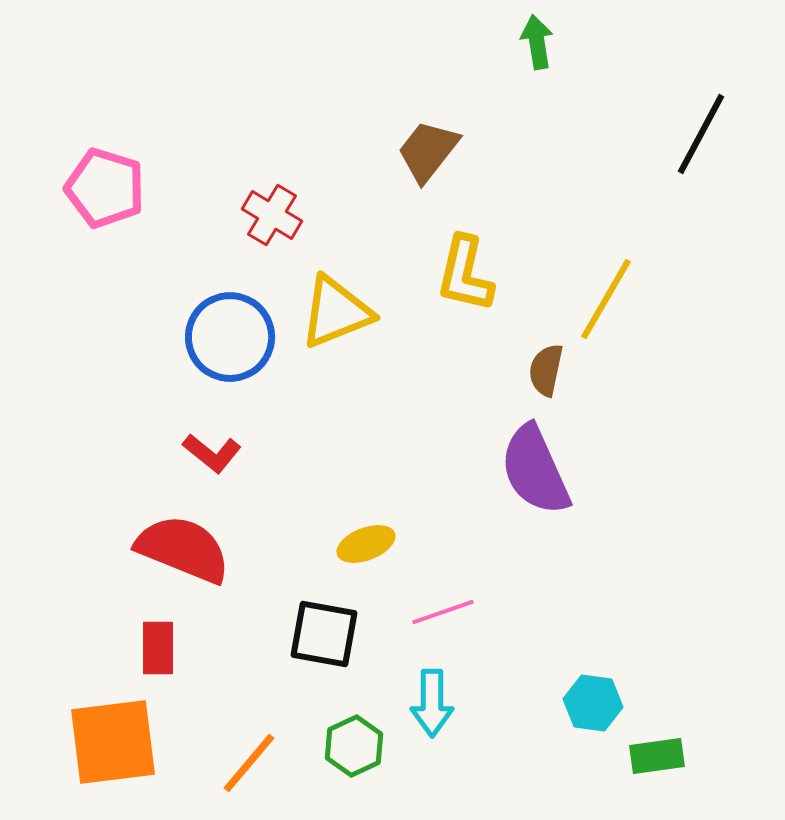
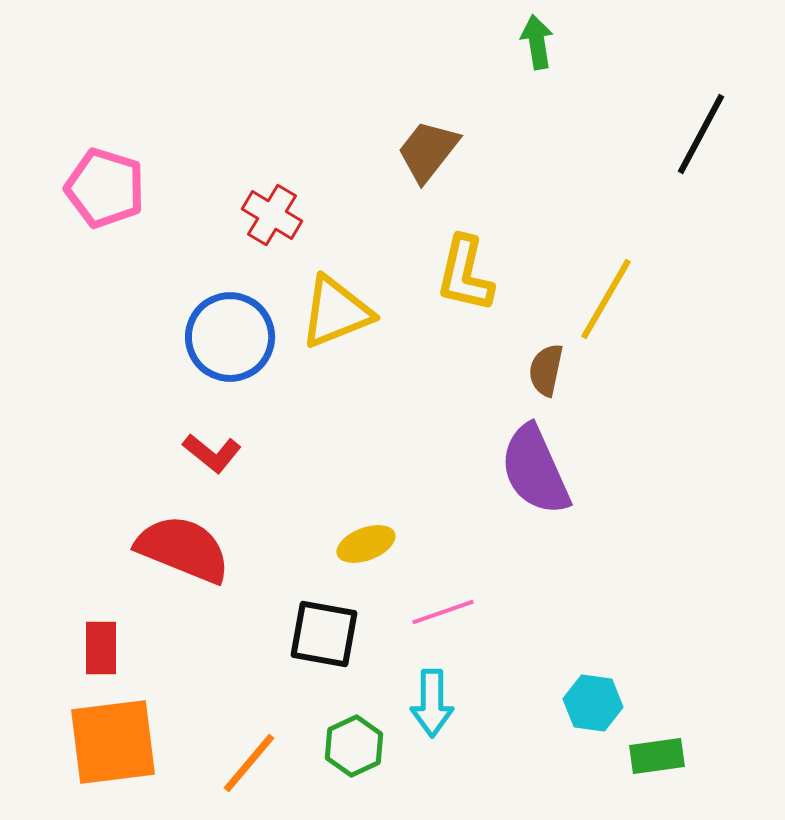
red rectangle: moved 57 px left
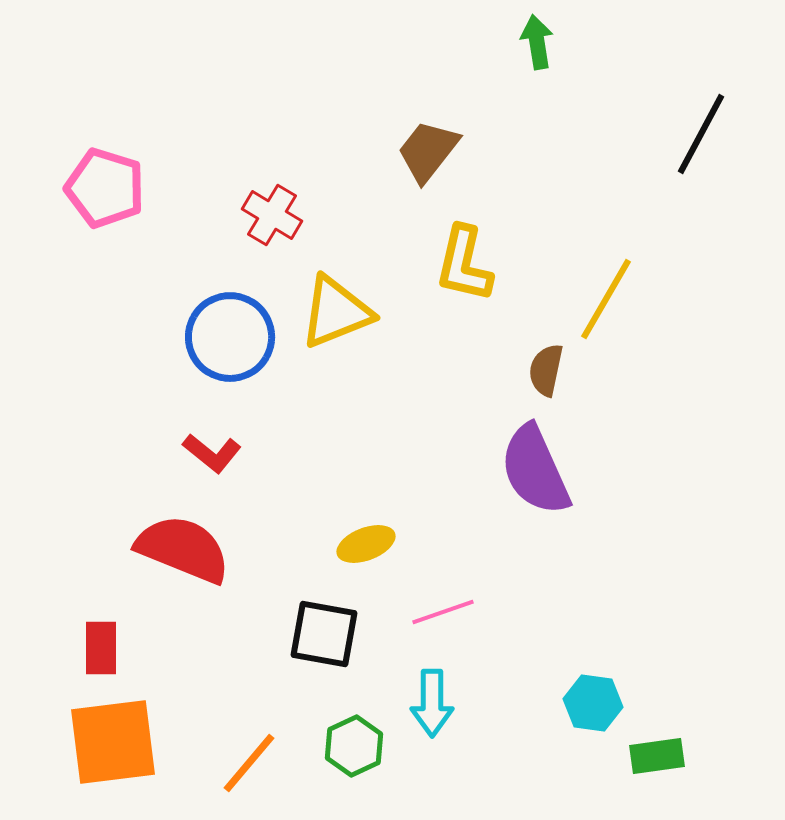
yellow L-shape: moved 1 px left, 10 px up
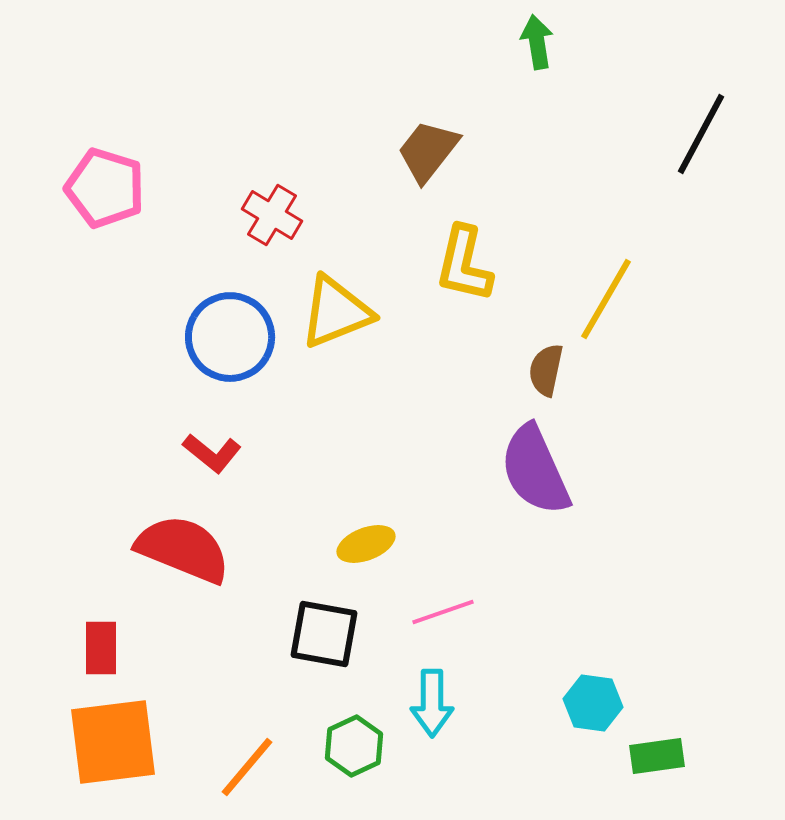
orange line: moved 2 px left, 4 px down
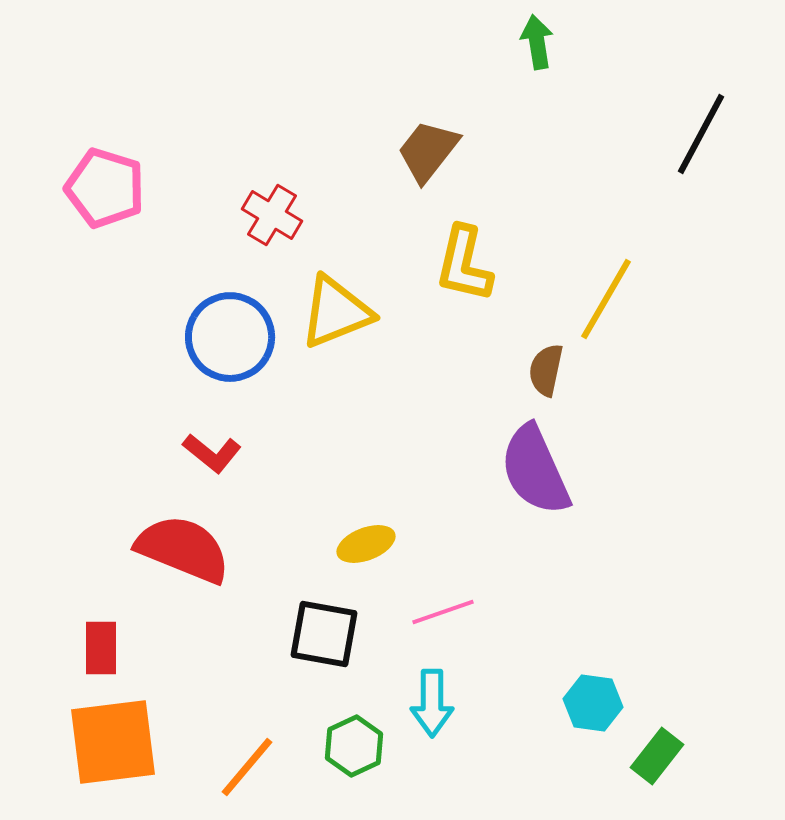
green rectangle: rotated 44 degrees counterclockwise
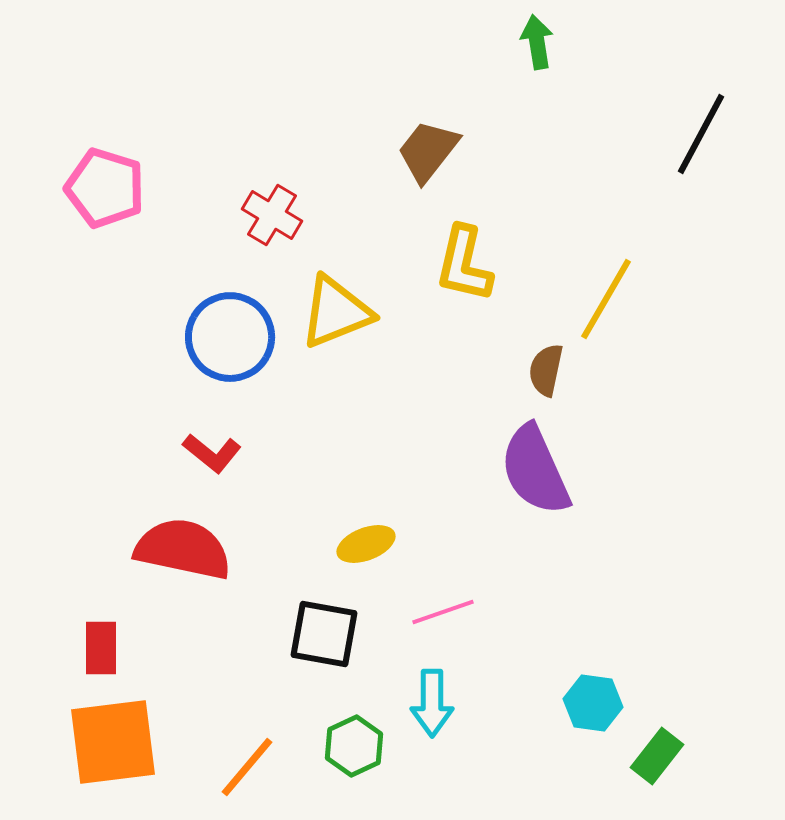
red semicircle: rotated 10 degrees counterclockwise
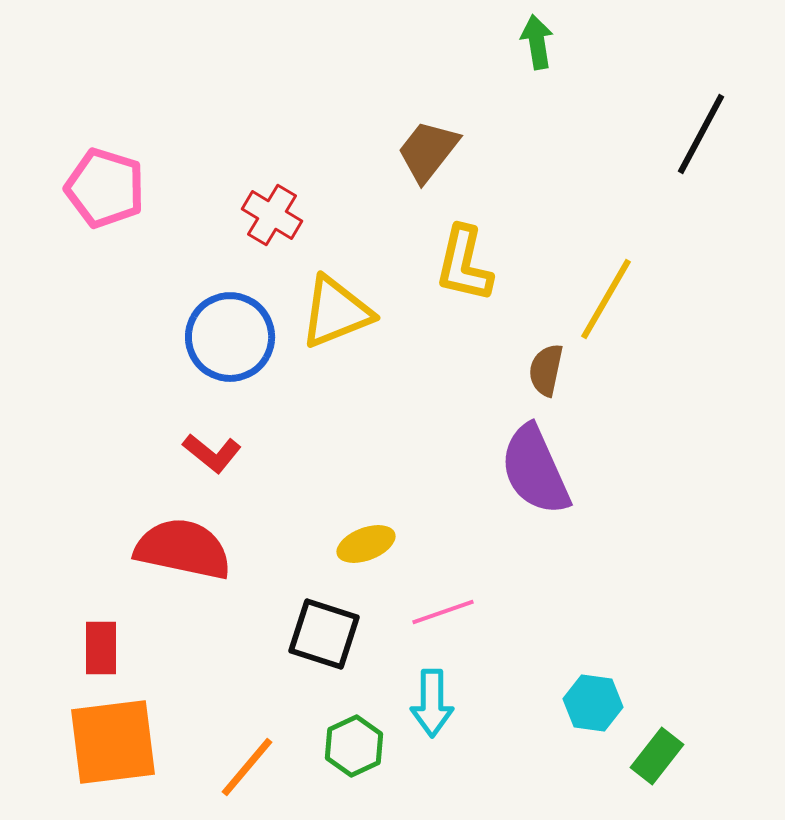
black square: rotated 8 degrees clockwise
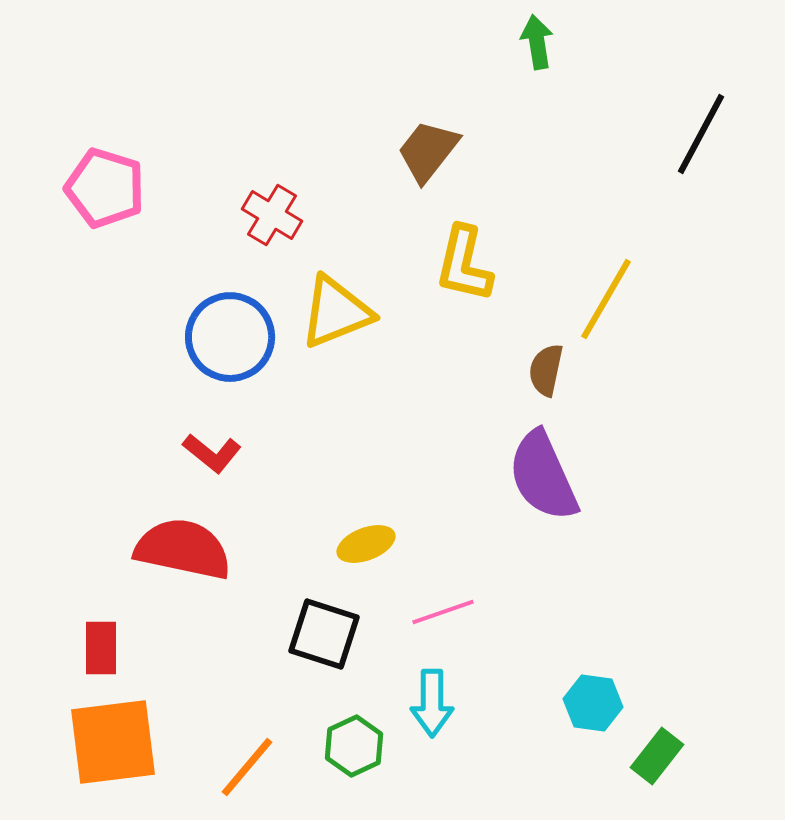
purple semicircle: moved 8 px right, 6 px down
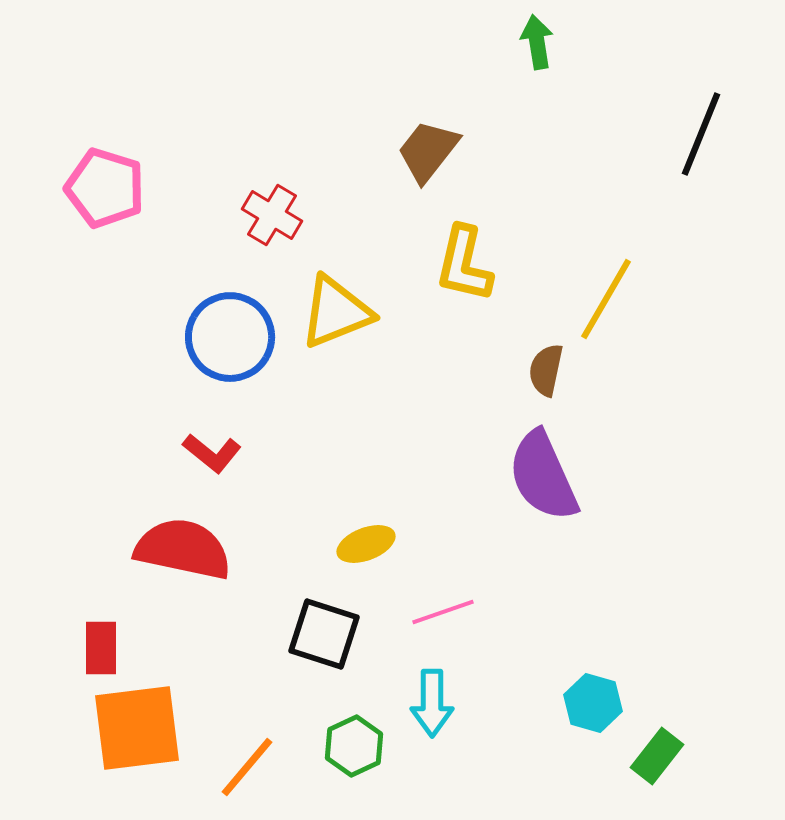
black line: rotated 6 degrees counterclockwise
cyan hexagon: rotated 8 degrees clockwise
orange square: moved 24 px right, 14 px up
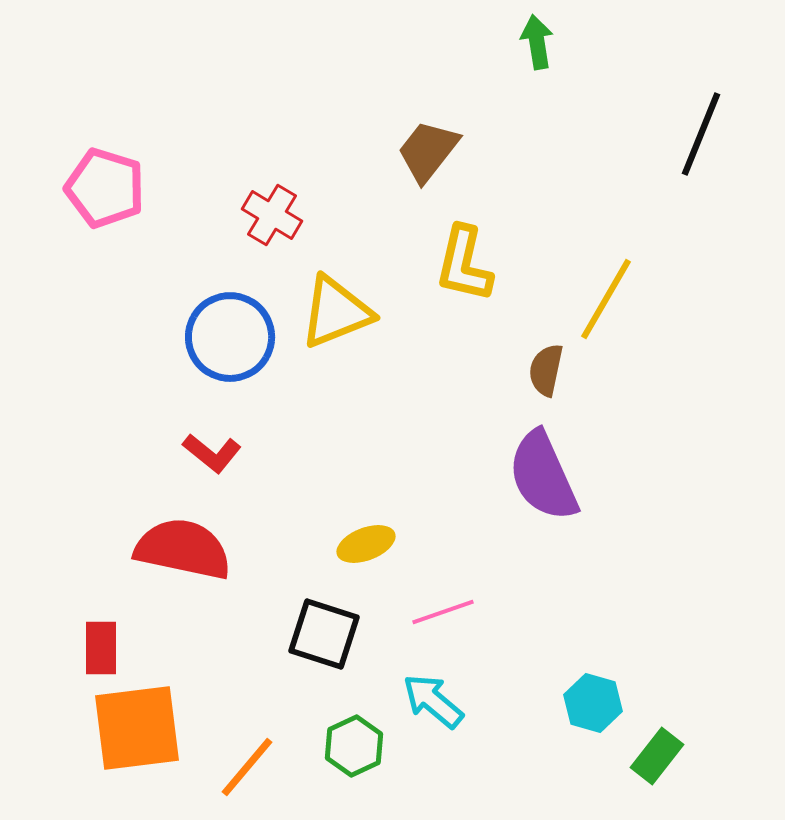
cyan arrow: moved 1 px right, 2 px up; rotated 130 degrees clockwise
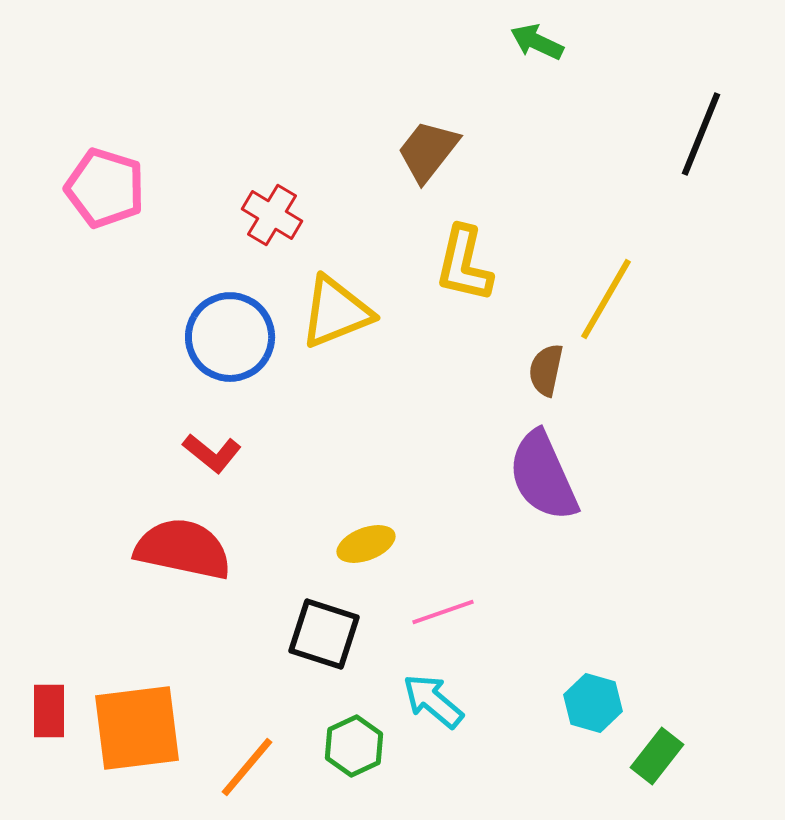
green arrow: rotated 56 degrees counterclockwise
red rectangle: moved 52 px left, 63 px down
